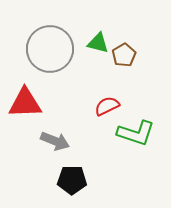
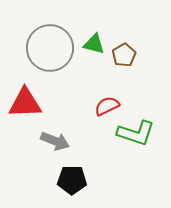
green triangle: moved 4 px left, 1 px down
gray circle: moved 1 px up
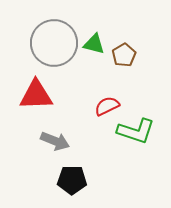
gray circle: moved 4 px right, 5 px up
red triangle: moved 11 px right, 8 px up
green L-shape: moved 2 px up
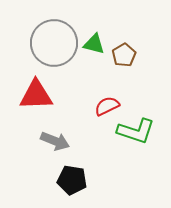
black pentagon: rotated 8 degrees clockwise
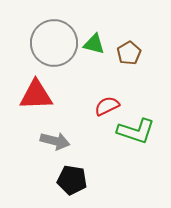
brown pentagon: moved 5 px right, 2 px up
gray arrow: rotated 8 degrees counterclockwise
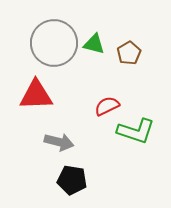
gray arrow: moved 4 px right, 1 px down
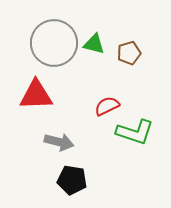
brown pentagon: rotated 15 degrees clockwise
green L-shape: moved 1 px left, 1 px down
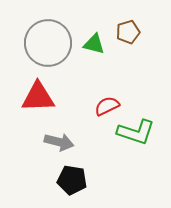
gray circle: moved 6 px left
brown pentagon: moved 1 px left, 21 px up
red triangle: moved 2 px right, 2 px down
green L-shape: moved 1 px right
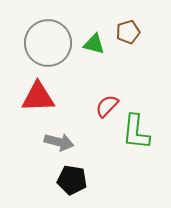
red semicircle: rotated 20 degrees counterclockwise
green L-shape: rotated 78 degrees clockwise
